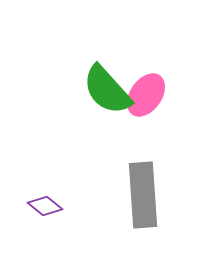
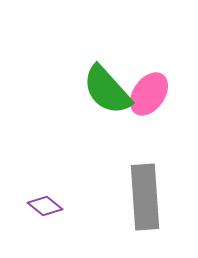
pink ellipse: moved 3 px right, 1 px up
gray rectangle: moved 2 px right, 2 px down
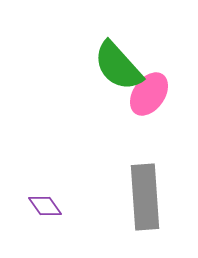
green semicircle: moved 11 px right, 24 px up
purple diamond: rotated 16 degrees clockwise
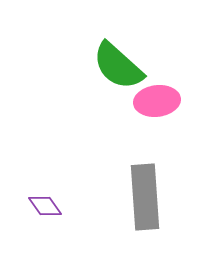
green semicircle: rotated 6 degrees counterclockwise
pink ellipse: moved 8 px right, 7 px down; rotated 48 degrees clockwise
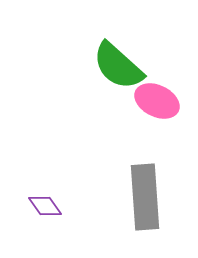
pink ellipse: rotated 33 degrees clockwise
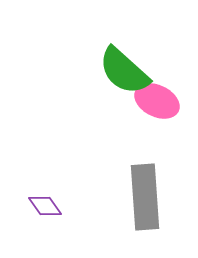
green semicircle: moved 6 px right, 5 px down
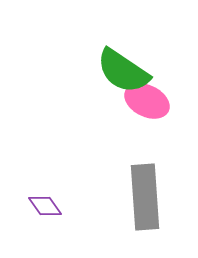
green semicircle: moved 1 px left; rotated 8 degrees counterclockwise
pink ellipse: moved 10 px left
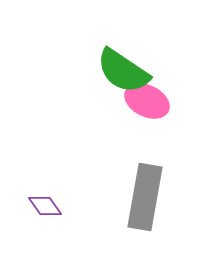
gray rectangle: rotated 14 degrees clockwise
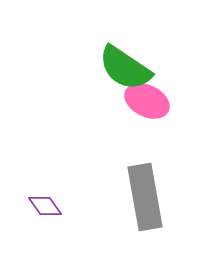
green semicircle: moved 2 px right, 3 px up
gray rectangle: rotated 20 degrees counterclockwise
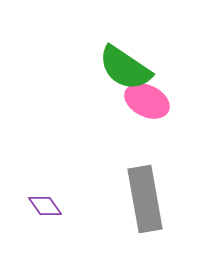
gray rectangle: moved 2 px down
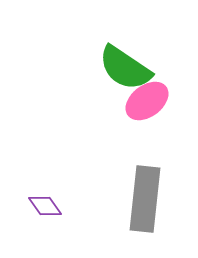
pink ellipse: rotated 63 degrees counterclockwise
gray rectangle: rotated 16 degrees clockwise
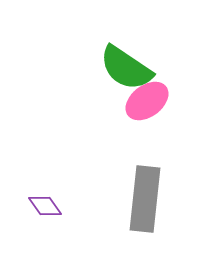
green semicircle: moved 1 px right
